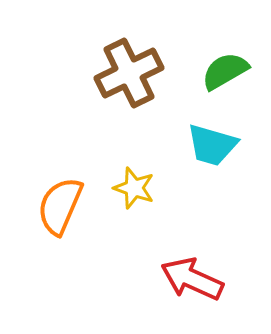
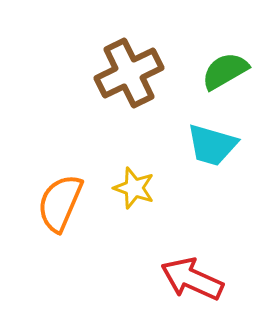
orange semicircle: moved 3 px up
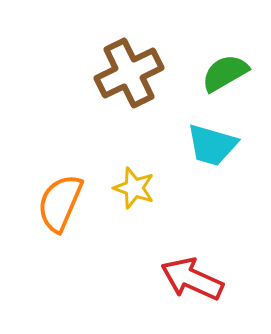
green semicircle: moved 2 px down
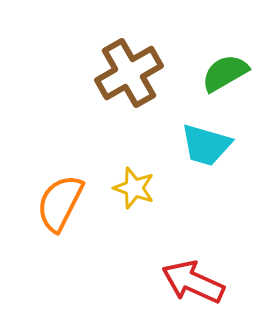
brown cross: rotated 4 degrees counterclockwise
cyan trapezoid: moved 6 px left
orange semicircle: rotated 4 degrees clockwise
red arrow: moved 1 px right, 3 px down
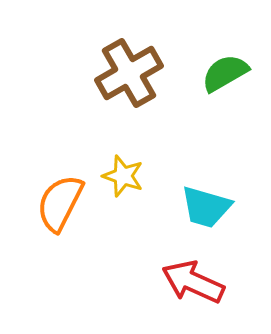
cyan trapezoid: moved 62 px down
yellow star: moved 11 px left, 12 px up
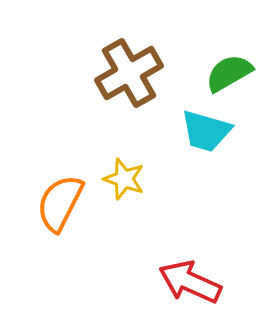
green semicircle: moved 4 px right
yellow star: moved 1 px right, 3 px down
cyan trapezoid: moved 76 px up
red arrow: moved 3 px left
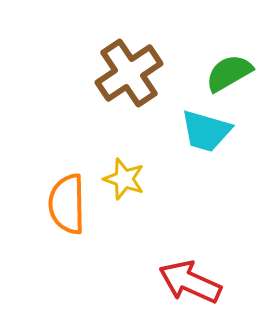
brown cross: rotated 4 degrees counterclockwise
orange semicircle: moved 7 px right, 1 px down; rotated 28 degrees counterclockwise
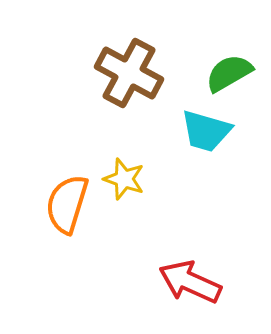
brown cross: rotated 28 degrees counterclockwise
orange semicircle: rotated 18 degrees clockwise
